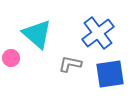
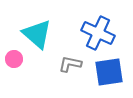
blue cross: rotated 28 degrees counterclockwise
pink circle: moved 3 px right, 1 px down
blue square: moved 1 px left, 2 px up
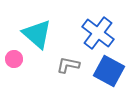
blue cross: rotated 12 degrees clockwise
gray L-shape: moved 2 px left, 1 px down
blue square: moved 1 px up; rotated 36 degrees clockwise
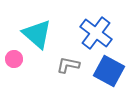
blue cross: moved 2 px left
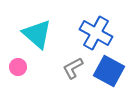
blue cross: rotated 8 degrees counterclockwise
pink circle: moved 4 px right, 8 px down
gray L-shape: moved 5 px right, 3 px down; rotated 40 degrees counterclockwise
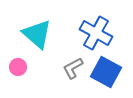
blue square: moved 3 px left, 1 px down
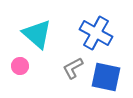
pink circle: moved 2 px right, 1 px up
blue square: moved 5 px down; rotated 16 degrees counterclockwise
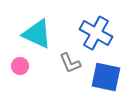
cyan triangle: rotated 16 degrees counterclockwise
gray L-shape: moved 3 px left, 5 px up; rotated 85 degrees counterclockwise
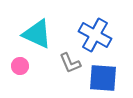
blue cross: moved 1 px left, 2 px down
blue square: moved 3 px left, 1 px down; rotated 8 degrees counterclockwise
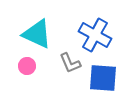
pink circle: moved 7 px right
